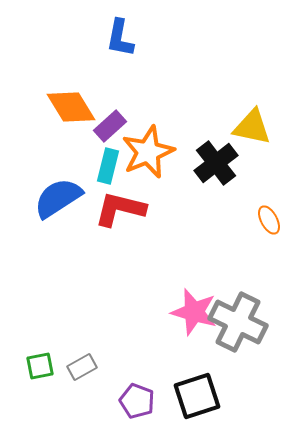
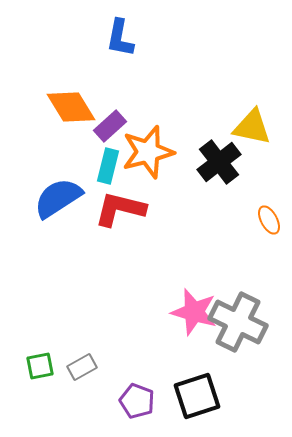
orange star: rotated 8 degrees clockwise
black cross: moved 3 px right, 1 px up
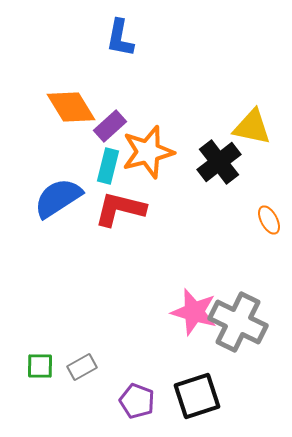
green square: rotated 12 degrees clockwise
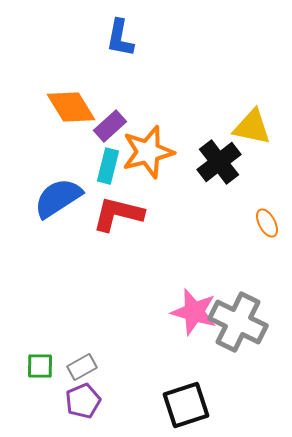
red L-shape: moved 2 px left, 5 px down
orange ellipse: moved 2 px left, 3 px down
black square: moved 11 px left, 9 px down
purple pentagon: moved 54 px left; rotated 28 degrees clockwise
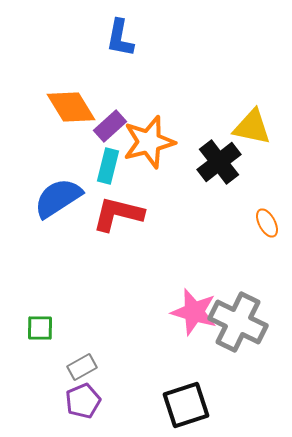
orange star: moved 1 px right, 10 px up
green square: moved 38 px up
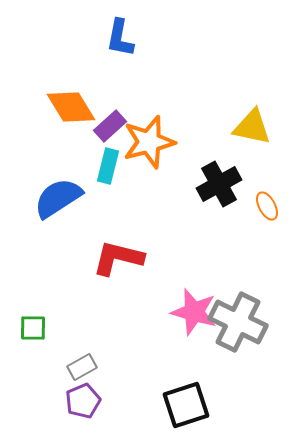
black cross: moved 22 px down; rotated 9 degrees clockwise
red L-shape: moved 44 px down
orange ellipse: moved 17 px up
green square: moved 7 px left
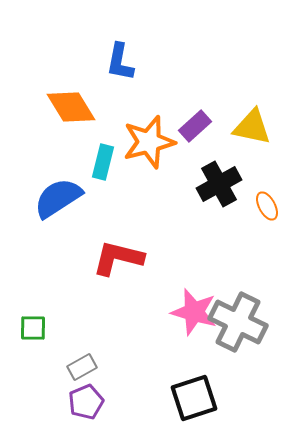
blue L-shape: moved 24 px down
purple rectangle: moved 85 px right
cyan rectangle: moved 5 px left, 4 px up
purple pentagon: moved 3 px right, 1 px down
black square: moved 8 px right, 7 px up
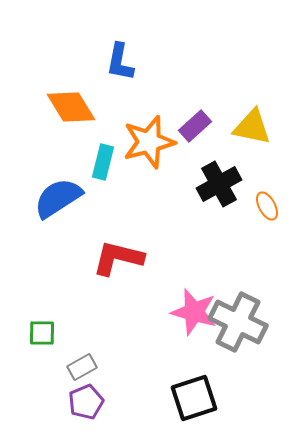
green square: moved 9 px right, 5 px down
